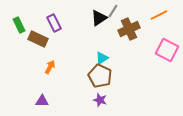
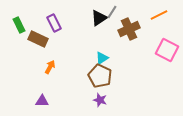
gray line: moved 1 px left, 1 px down
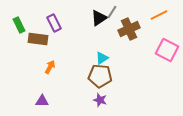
brown rectangle: rotated 18 degrees counterclockwise
brown pentagon: rotated 20 degrees counterclockwise
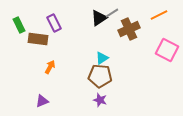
gray line: moved 1 px down; rotated 24 degrees clockwise
purple triangle: rotated 24 degrees counterclockwise
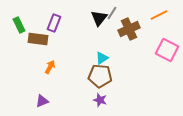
gray line: rotated 24 degrees counterclockwise
black triangle: rotated 18 degrees counterclockwise
purple rectangle: rotated 48 degrees clockwise
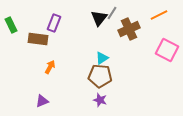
green rectangle: moved 8 px left
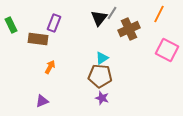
orange line: moved 1 px up; rotated 36 degrees counterclockwise
purple star: moved 2 px right, 2 px up
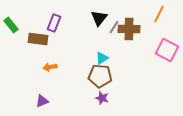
gray line: moved 2 px right, 14 px down
green rectangle: rotated 14 degrees counterclockwise
brown cross: rotated 25 degrees clockwise
orange arrow: rotated 128 degrees counterclockwise
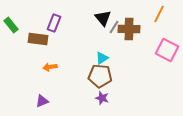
black triangle: moved 4 px right; rotated 18 degrees counterclockwise
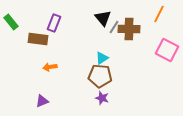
green rectangle: moved 3 px up
